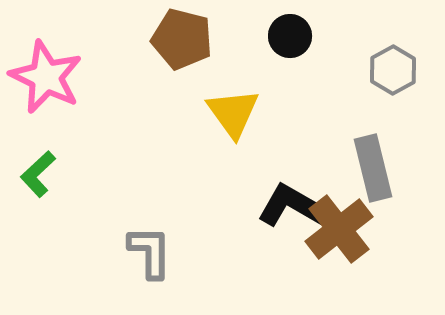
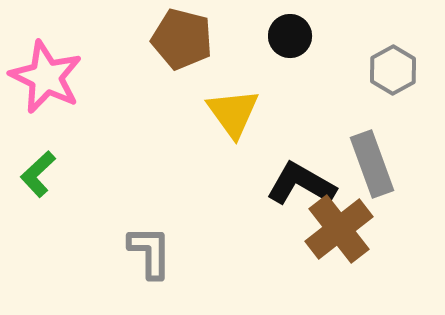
gray rectangle: moved 1 px left, 4 px up; rotated 6 degrees counterclockwise
black L-shape: moved 9 px right, 22 px up
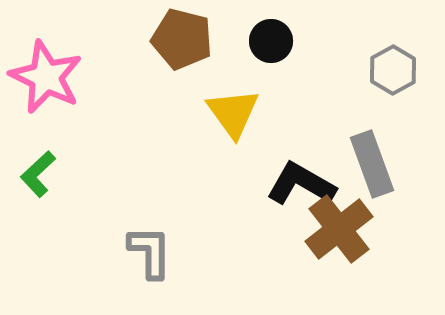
black circle: moved 19 px left, 5 px down
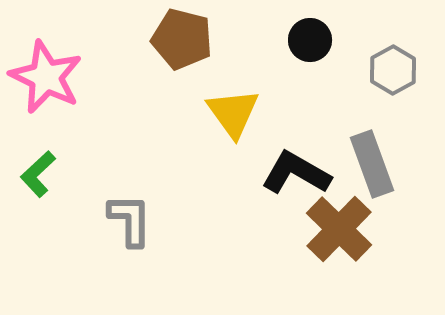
black circle: moved 39 px right, 1 px up
black L-shape: moved 5 px left, 11 px up
brown cross: rotated 8 degrees counterclockwise
gray L-shape: moved 20 px left, 32 px up
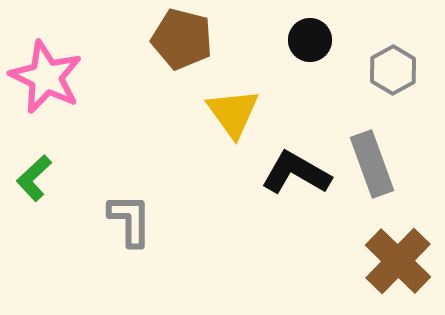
green L-shape: moved 4 px left, 4 px down
brown cross: moved 59 px right, 32 px down
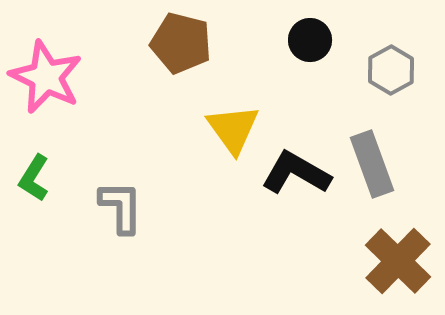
brown pentagon: moved 1 px left, 4 px down
gray hexagon: moved 2 px left
yellow triangle: moved 16 px down
green L-shape: rotated 15 degrees counterclockwise
gray L-shape: moved 9 px left, 13 px up
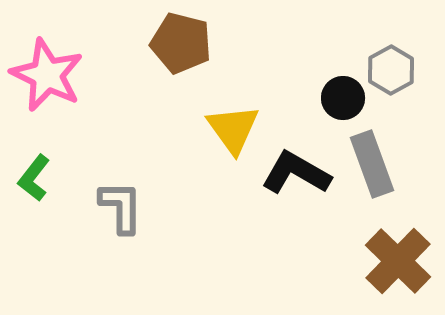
black circle: moved 33 px right, 58 px down
pink star: moved 1 px right, 2 px up
green L-shape: rotated 6 degrees clockwise
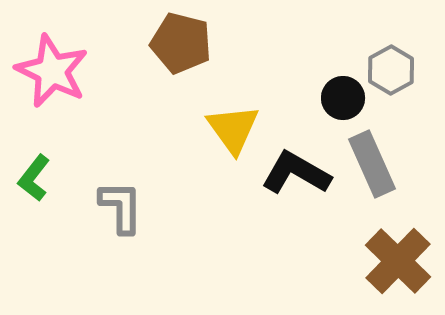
pink star: moved 5 px right, 4 px up
gray rectangle: rotated 4 degrees counterclockwise
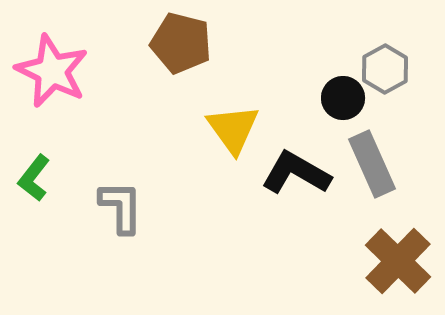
gray hexagon: moved 6 px left, 1 px up
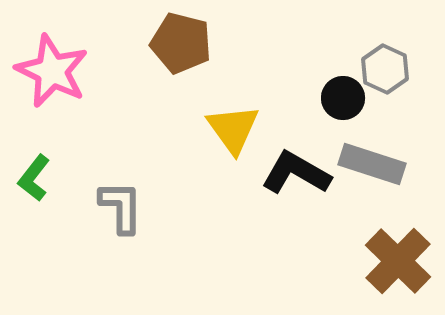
gray hexagon: rotated 6 degrees counterclockwise
gray rectangle: rotated 48 degrees counterclockwise
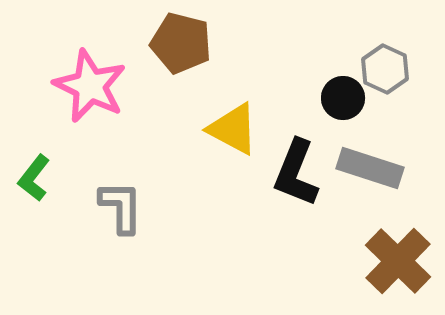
pink star: moved 38 px right, 15 px down
yellow triangle: rotated 26 degrees counterclockwise
gray rectangle: moved 2 px left, 4 px down
black L-shape: rotated 98 degrees counterclockwise
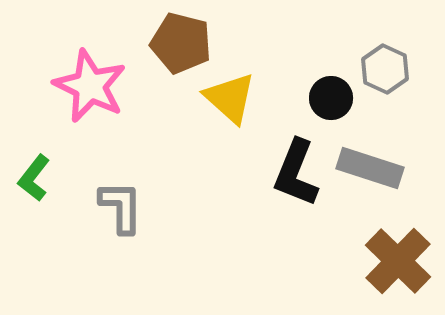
black circle: moved 12 px left
yellow triangle: moved 3 px left, 31 px up; rotated 14 degrees clockwise
